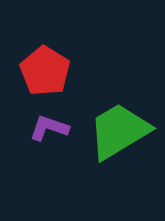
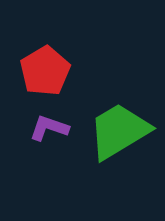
red pentagon: rotated 9 degrees clockwise
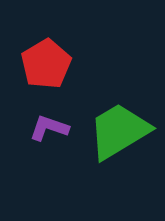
red pentagon: moved 1 px right, 7 px up
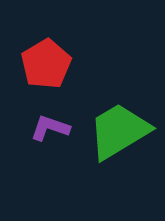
purple L-shape: moved 1 px right
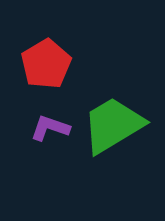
green trapezoid: moved 6 px left, 6 px up
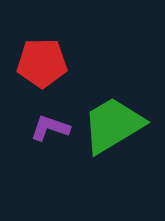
red pentagon: moved 4 px left, 1 px up; rotated 30 degrees clockwise
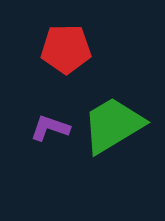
red pentagon: moved 24 px right, 14 px up
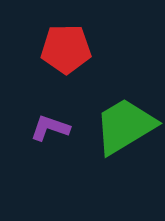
green trapezoid: moved 12 px right, 1 px down
